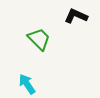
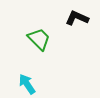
black L-shape: moved 1 px right, 2 px down
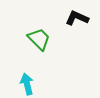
cyan arrow: rotated 20 degrees clockwise
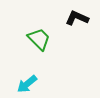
cyan arrow: rotated 115 degrees counterclockwise
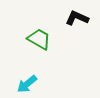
green trapezoid: rotated 15 degrees counterclockwise
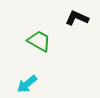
green trapezoid: moved 2 px down
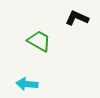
cyan arrow: rotated 45 degrees clockwise
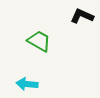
black L-shape: moved 5 px right, 2 px up
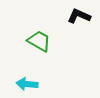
black L-shape: moved 3 px left
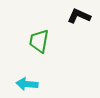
green trapezoid: rotated 110 degrees counterclockwise
